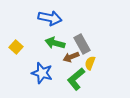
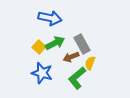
green arrow: rotated 138 degrees clockwise
yellow square: moved 23 px right
green L-shape: moved 1 px right, 1 px up
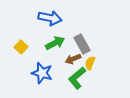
yellow square: moved 18 px left
brown arrow: moved 2 px right, 2 px down
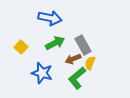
gray rectangle: moved 1 px right, 1 px down
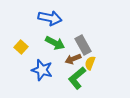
green arrow: rotated 54 degrees clockwise
blue star: moved 3 px up
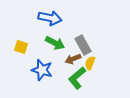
yellow square: rotated 24 degrees counterclockwise
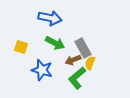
gray rectangle: moved 3 px down
brown arrow: moved 1 px down
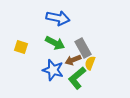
blue arrow: moved 8 px right
blue star: moved 11 px right
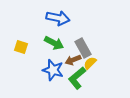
green arrow: moved 1 px left
yellow semicircle: rotated 24 degrees clockwise
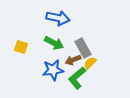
blue star: rotated 25 degrees counterclockwise
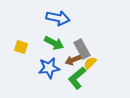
gray rectangle: moved 1 px left, 1 px down
blue star: moved 4 px left, 2 px up
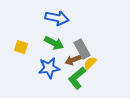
blue arrow: moved 1 px left
